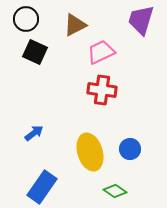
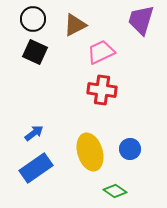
black circle: moved 7 px right
blue rectangle: moved 6 px left, 19 px up; rotated 20 degrees clockwise
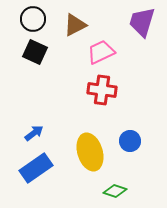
purple trapezoid: moved 1 px right, 2 px down
blue circle: moved 8 px up
green diamond: rotated 15 degrees counterclockwise
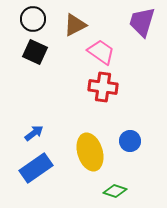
pink trapezoid: rotated 60 degrees clockwise
red cross: moved 1 px right, 3 px up
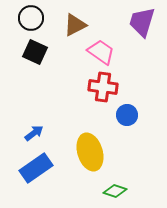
black circle: moved 2 px left, 1 px up
blue circle: moved 3 px left, 26 px up
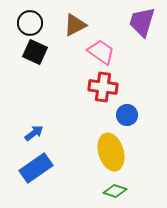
black circle: moved 1 px left, 5 px down
yellow ellipse: moved 21 px right
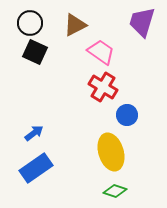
red cross: rotated 24 degrees clockwise
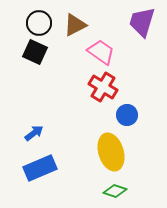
black circle: moved 9 px right
blue rectangle: moved 4 px right; rotated 12 degrees clockwise
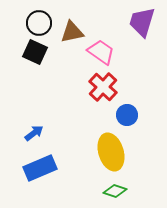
brown triangle: moved 3 px left, 7 px down; rotated 15 degrees clockwise
red cross: rotated 12 degrees clockwise
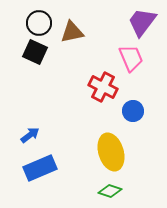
purple trapezoid: rotated 20 degrees clockwise
pink trapezoid: moved 30 px right, 6 px down; rotated 32 degrees clockwise
red cross: rotated 16 degrees counterclockwise
blue circle: moved 6 px right, 4 px up
blue arrow: moved 4 px left, 2 px down
green diamond: moved 5 px left
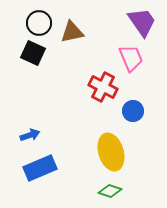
purple trapezoid: rotated 108 degrees clockwise
black square: moved 2 px left, 1 px down
blue arrow: rotated 18 degrees clockwise
